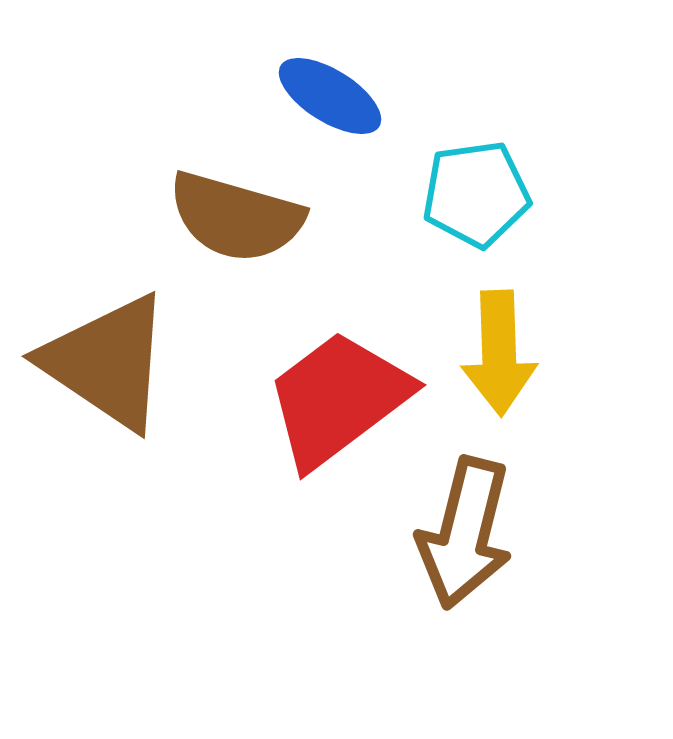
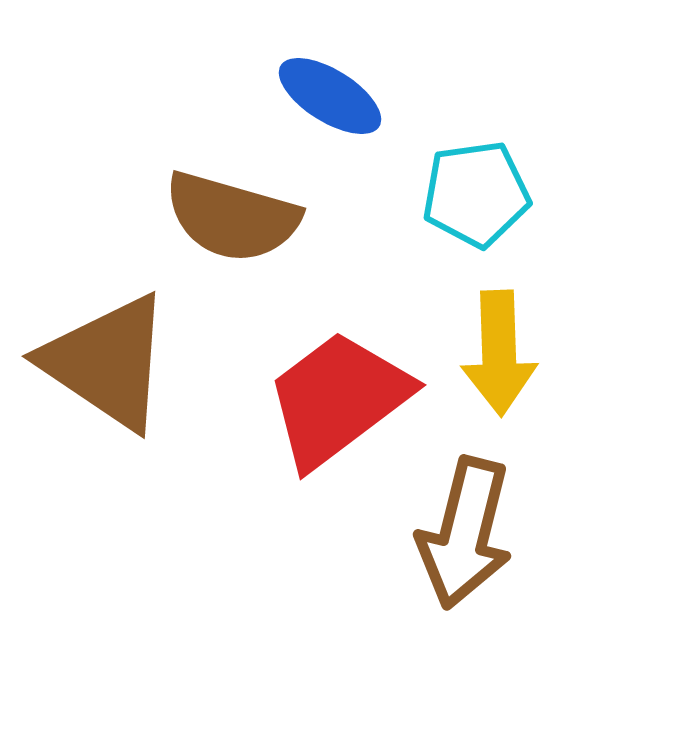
brown semicircle: moved 4 px left
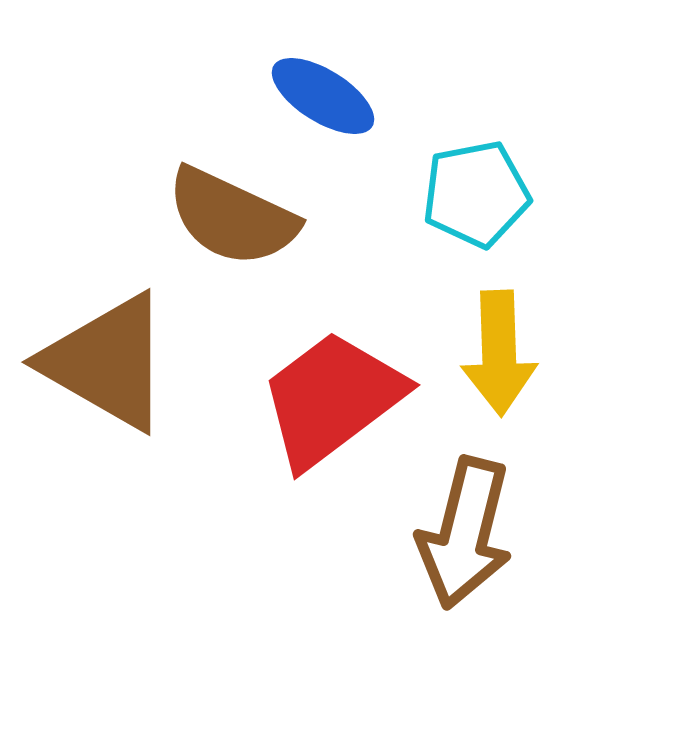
blue ellipse: moved 7 px left
cyan pentagon: rotated 3 degrees counterclockwise
brown semicircle: rotated 9 degrees clockwise
brown triangle: rotated 4 degrees counterclockwise
red trapezoid: moved 6 px left
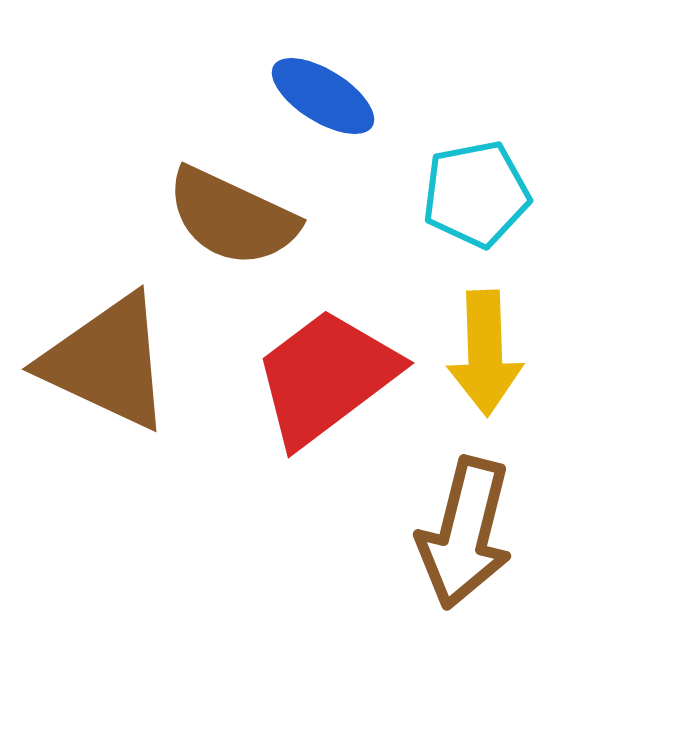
yellow arrow: moved 14 px left
brown triangle: rotated 5 degrees counterclockwise
red trapezoid: moved 6 px left, 22 px up
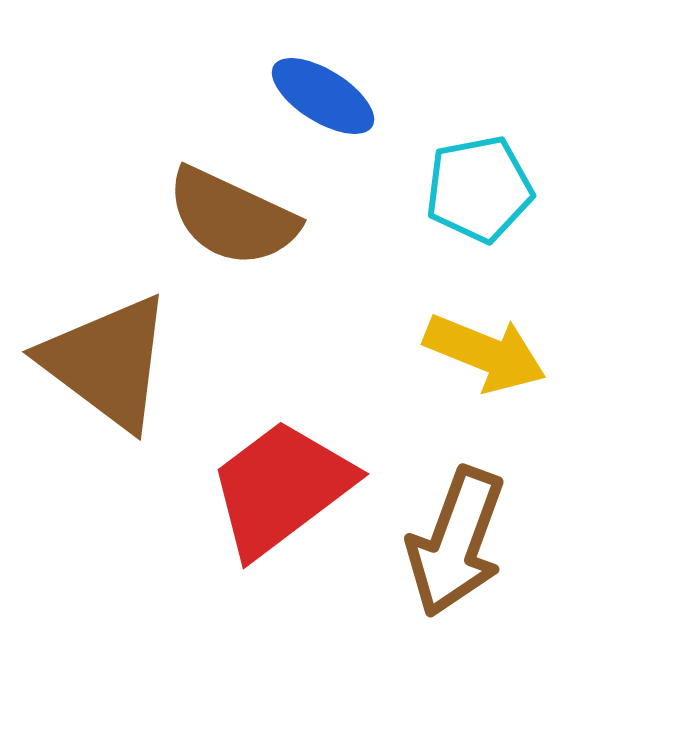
cyan pentagon: moved 3 px right, 5 px up
yellow arrow: rotated 66 degrees counterclockwise
brown triangle: rotated 12 degrees clockwise
red trapezoid: moved 45 px left, 111 px down
brown arrow: moved 9 px left, 9 px down; rotated 6 degrees clockwise
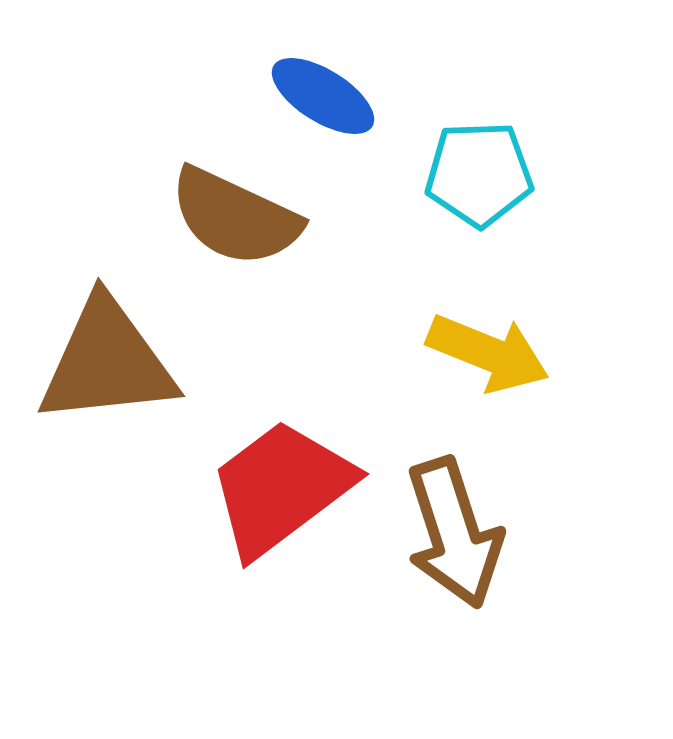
cyan pentagon: moved 15 px up; rotated 9 degrees clockwise
brown semicircle: moved 3 px right
yellow arrow: moved 3 px right
brown triangle: rotated 43 degrees counterclockwise
brown arrow: moved 2 px left, 9 px up; rotated 38 degrees counterclockwise
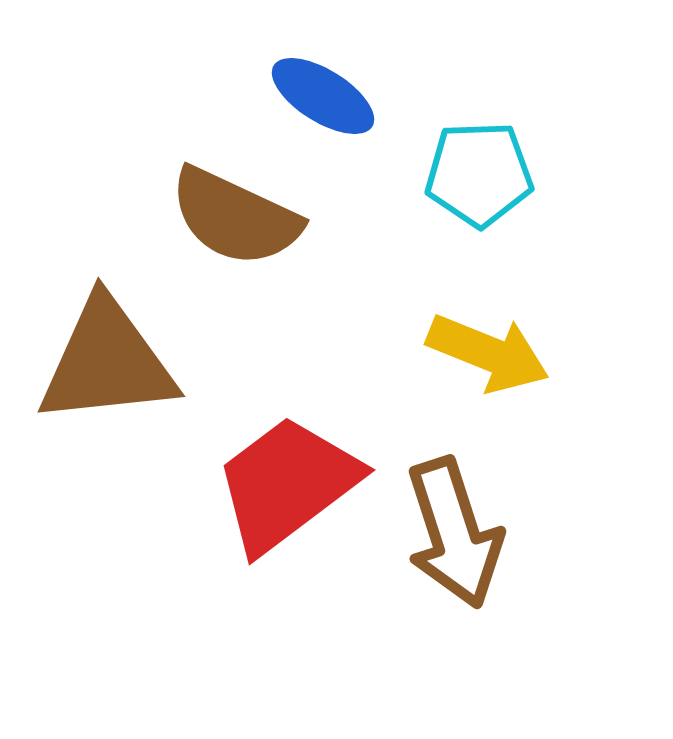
red trapezoid: moved 6 px right, 4 px up
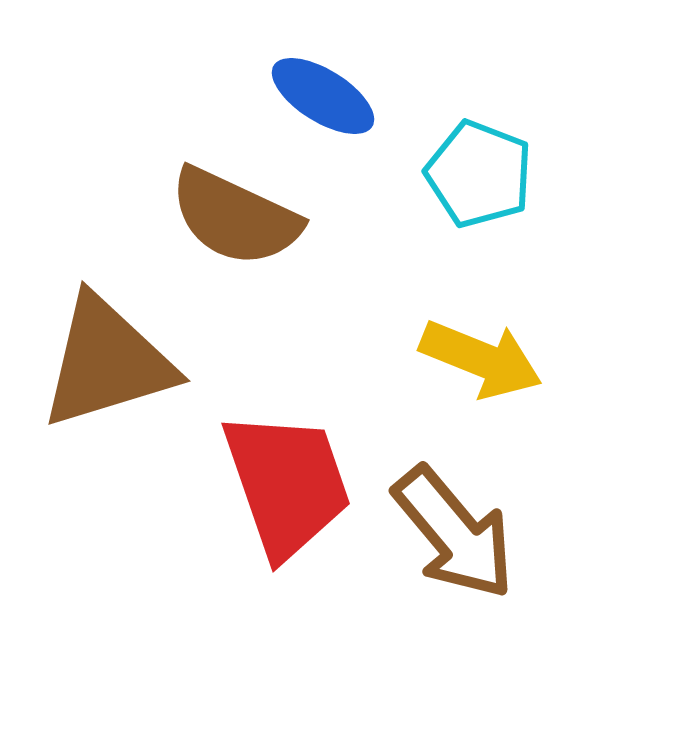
cyan pentagon: rotated 23 degrees clockwise
yellow arrow: moved 7 px left, 6 px down
brown triangle: rotated 11 degrees counterclockwise
red trapezoid: rotated 108 degrees clockwise
brown arrow: rotated 22 degrees counterclockwise
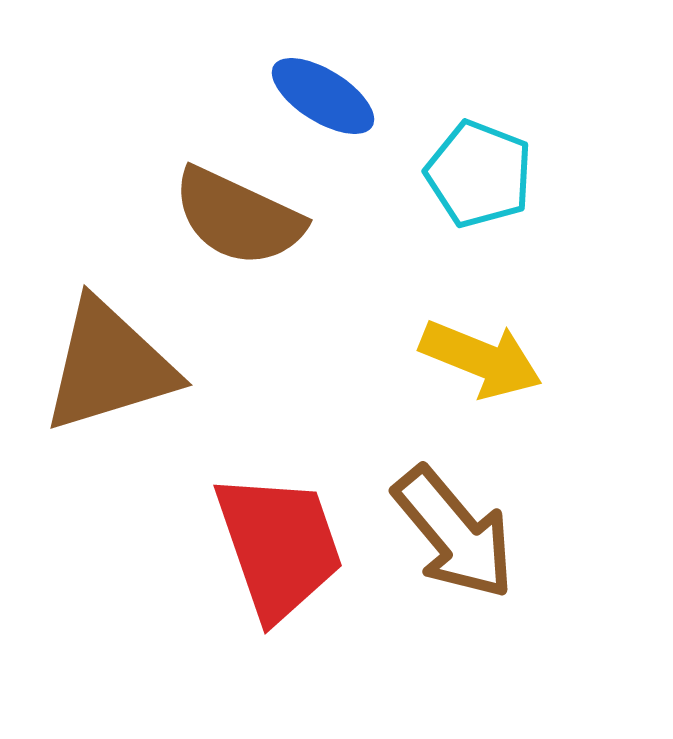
brown semicircle: moved 3 px right
brown triangle: moved 2 px right, 4 px down
red trapezoid: moved 8 px left, 62 px down
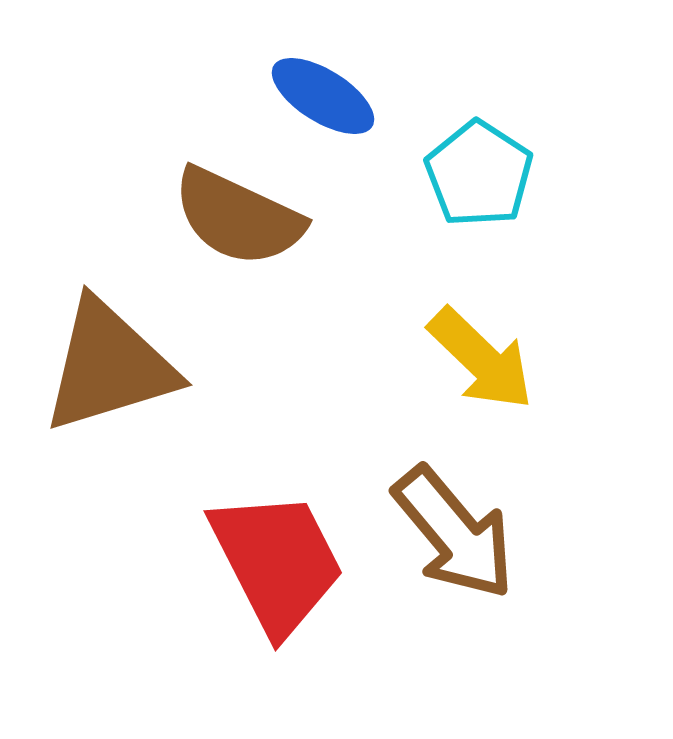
cyan pentagon: rotated 12 degrees clockwise
yellow arrow: rotated 22 degrees clockwise
red trapezoid: moved 2 px left, 16 px down; rotated 8 degrees counterclockwise
